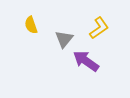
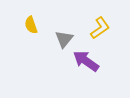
yellow L-shape: moved 1 px right
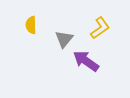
yellow semicircle: rotated 18 degrees clockwise
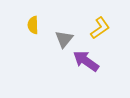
yellow semicircle: moved 2 px right
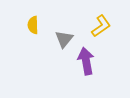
yellow L-shape: moved 1 px right, 2 px up
purple arrow: rotated 44 degrees clockwise
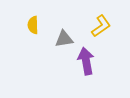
gray triangle: rotated 42 degrees clockwise
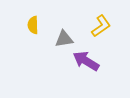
purple arrow: rotated 48 degrees counterclockwise
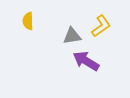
yellow semicircle: moved 5 px left, 4 px up
gray triangle: moved 8 px right, 3 px up
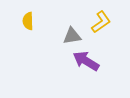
yellow L-shape: moved 4 px up
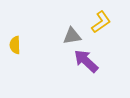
yellow semicircle: moved 13 px left, 24 px down
purple arrow: rotated 12 degrees clockwise
